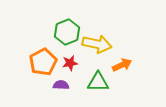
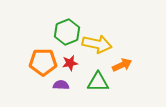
orange pentagon: rotated 28 degrees clockwise
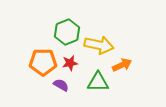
yellow arrow: moved 2 px right, 1 px down
purple semicircle: rotated 28 degrees clockwise
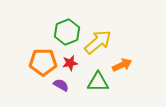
yellow arrow: moved 1 px left, 3 px up; rotated 52 degrees counterclockwise
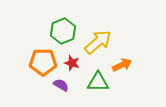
green hexagon: moved 4 px left, 1 px up
red star: moved 2 px right; rotated 28 degrees clockwise
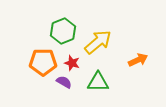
orange arrow: moved 16 px right, 5 px up
purple semicircle: moved 3 px right, 3 px up
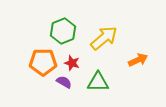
yellow arrow: moved 6 px right, 4 px up
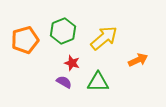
orange pentagon: moved 18 px left, 22 px up; rotated 16 degrees counterclockwise
